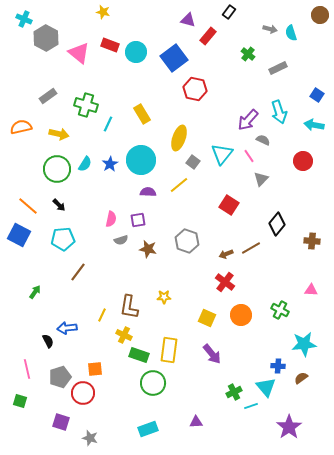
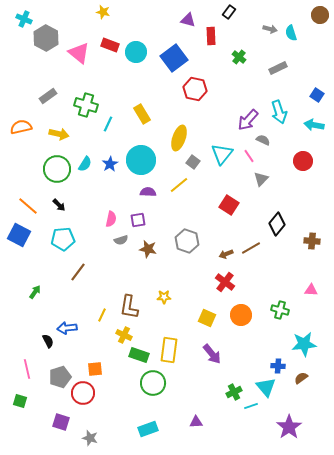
red rectangle at (208, 36): moved 3 px right; rotated 42 degrees counterclockwise
green cross at (248, 54): moved 9 px left, 3 px down
green cross at (280, 310): rotated 12 degrees counterclockwise
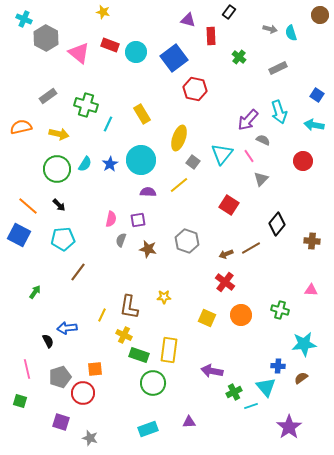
gray semicircle at (121, 240): rotated 128 degrees clockwise
purple arrow at (212, 354): moved 17 px down; rotated 140 degrees clockwise
purple triangle at (196, 422): moved 7 px left
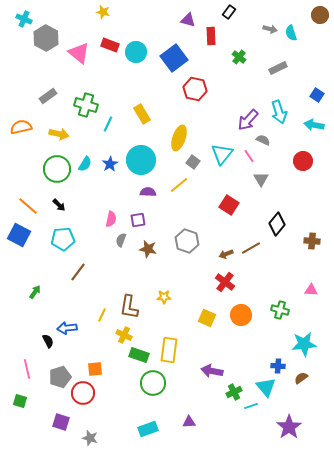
gray triangle at (261, 179): rotated 14 degrees counterclockwise
